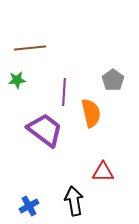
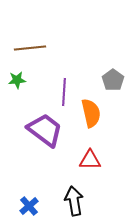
red triangle: moved 13 px left, 12 px up
blue cross: rotated 12 degrees counterclockwise
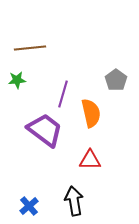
gray pentagon: moved 3 px right
purple line: moved 1 px left, 2 px down; rotated 12 degrees clockwise
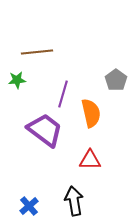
brown line: moved 7 px right, 4 px down
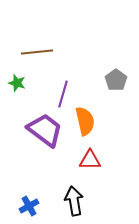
green star: moved 3 px down; rotated 24 degrees clockwise
orange semicircle: moved 6 px left, 8 px down
blue cross: rotated 12 degrees clockwise
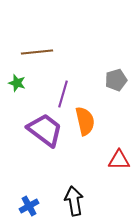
gray pentagon: rotated 20 degrees clockwise
red triangle: moved 29 px right
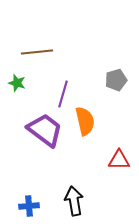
blue cross: rotated 24 degrees clockwise
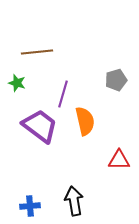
purple trapezoid: moved 5 px left, 4 px up
blue cross: moved 1 px right
